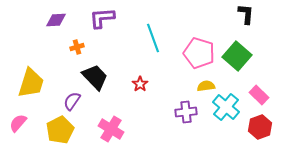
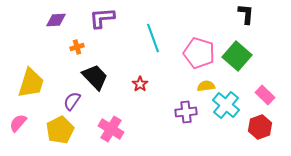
pink rectangle: moved 6 px right
cyan cross: moved 2 px up
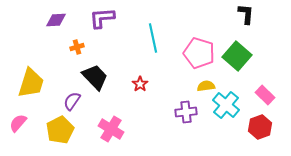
cyan line: rotated 8 degrees clockwise
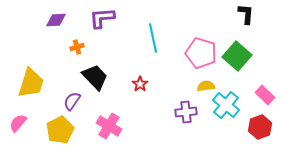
pink pentagon: moved 2 px right
pink cross: moved 2 px left, 3 px up
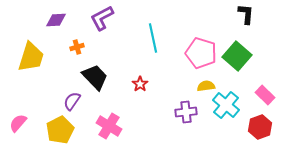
purple L-shape: rotated 24 degrees counterclockwise
yellow trapezoid: moved 26 px up
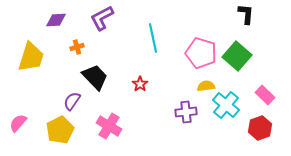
red hexagon: moved 1 px down
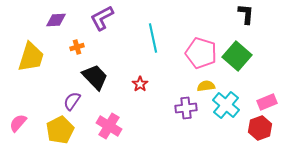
pink rectangle: moved 2 px right, 7 px down; rotated 66 degrees counterclockwise
purple cross: moved 4 px up
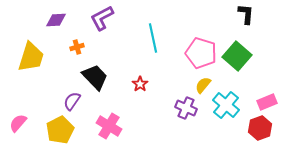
yellow semicircle: moved 3 px left, 1 px up; rotated 42 degrees counterclockwise
purple cross: rotated 30 degrees clockwise
